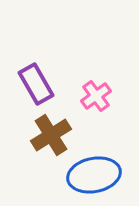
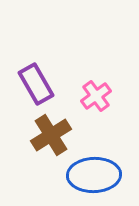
blue ellipse: rotated 9 degrees clockwise
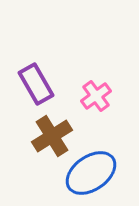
brown cross: moved 1 px right, 1 px down
blue ellipse: moved 3 px left, 2 px up; rotated 33 degrees counterclockwise
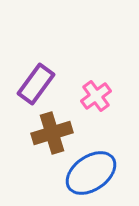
purple rectangle: rotated 66 degrees clockwise
brown cross: moved 3 px up; rotated 15 degrees clockwise
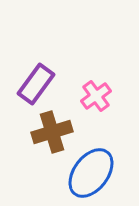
brown cross: moved 1 px up
blue ellipse: rotated 18 degrees counterclockwise
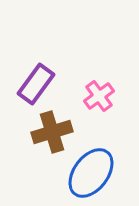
pink cross: moved 3 px right
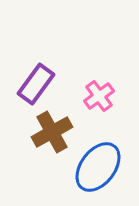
brown cross: rotated 12 degrees counterclockwise
blue ellipse: moved 7 px right, 6 px up
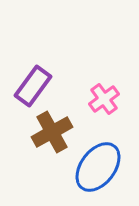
purple rectangle: moved 3 px left, 2 px down
pink cross: moved 5 px right, 3 px down
